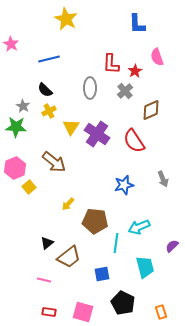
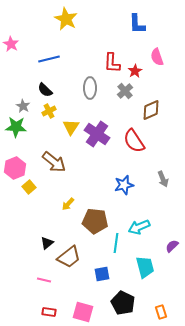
red L-shape: moved 1 px right, 1 px up
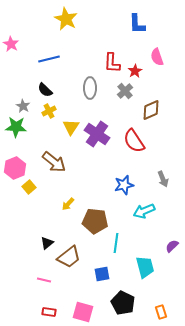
cyan arrow: moved 5 px right, 16 px up
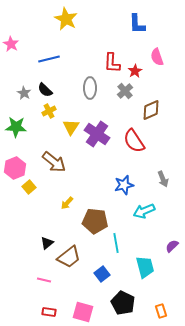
gray star: moved 1 px right, 13 px up
yellow arrow: moved 1 px left, 1 px up
cyan line: rotated 18 degrees counterclockwise
blue square: rotated 28 degrees counterclockwise
orange rectangle: moved 1 px up
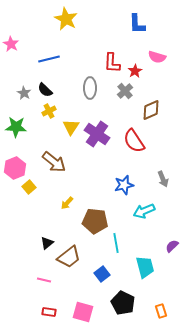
pink semicircle: rotated 54 degrees counterclockwise
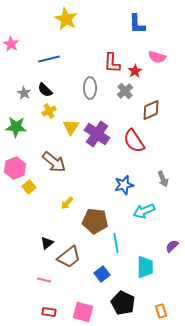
cyan trapezoid: rotated 15 degrees clockwise
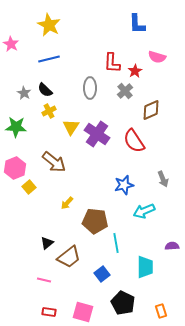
yellow star: moved 17 px left, 6 px down
purple semicircle: rotated 40 degrees clockwise
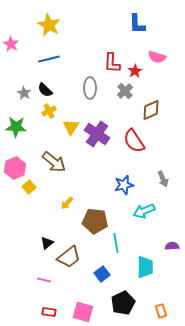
black pentagon: rotated 20 degrees clockwise
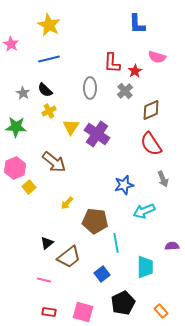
gray star: moved 1 px left
red semicircle: moved 17 px right, 3 px down
orange rectangle: rotated 24 degrees counterclockwise
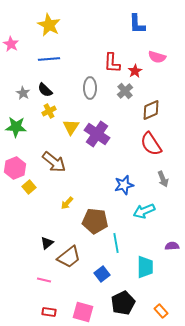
blue line: rotated 10 degrees clockwise
